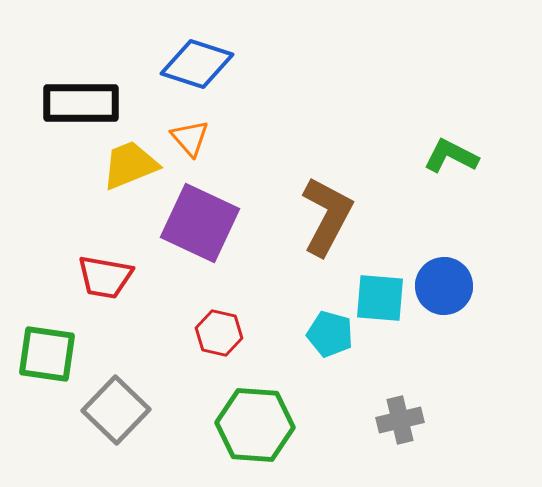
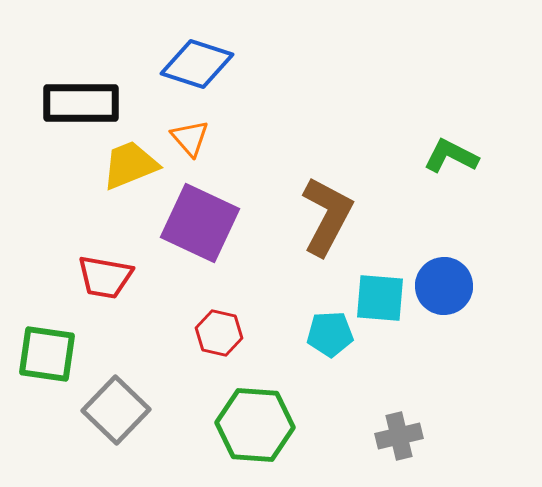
cyan pentagon: rotated 18 degrees counterclockwise
gray cross: moved 1 px left, 16 px down
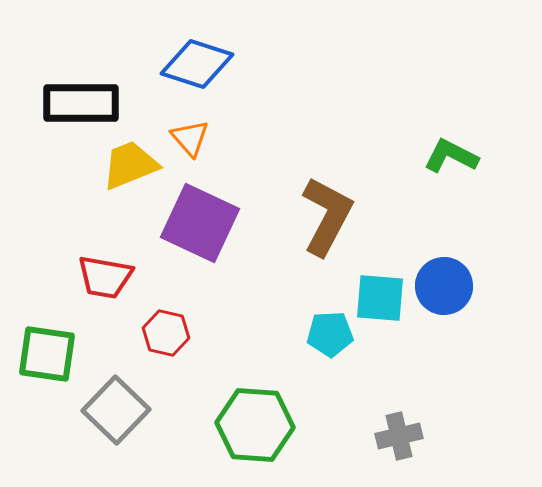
red hexagon: moved 53 px left
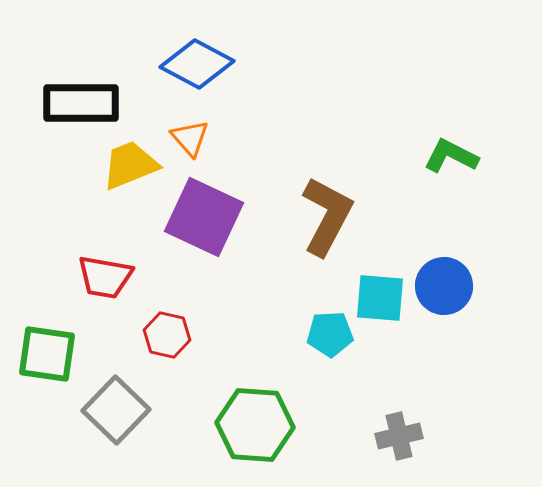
blue diamond: rotated 10 degrees clockwise
purple square: moved 4 px right, 6 px up
red hexagon: moved 1 px right, 2 px down
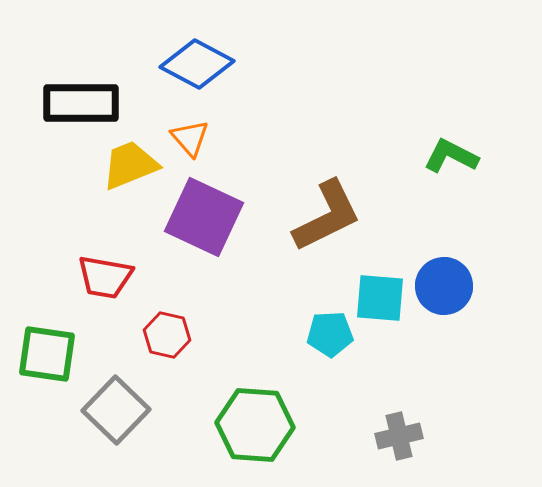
brown L-shape: rotated 36 degrees clockwise
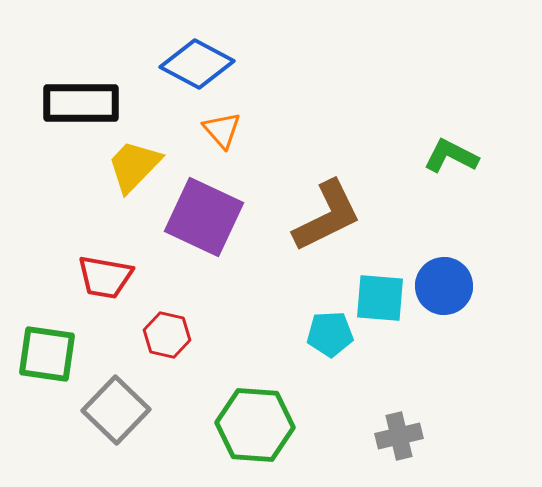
orange triangle: moved 32 px right, 8 px up
yellow trapezoid: moved 4 px right, 1 px down; rotated 24 degrees counterclockwise
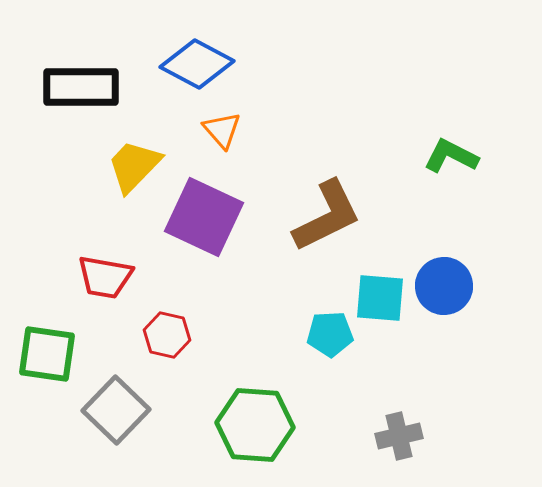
black rectangle: moved 16 px up
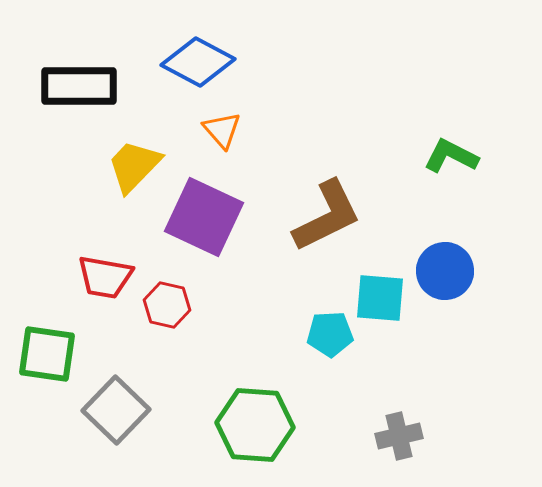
blue diamond: moved 1 px right, 2 px up
black rectangle: moved 2 px left, 1 px up
blue circle: moved 1 px right, 15 px up
red hexagon: moved 30 px up
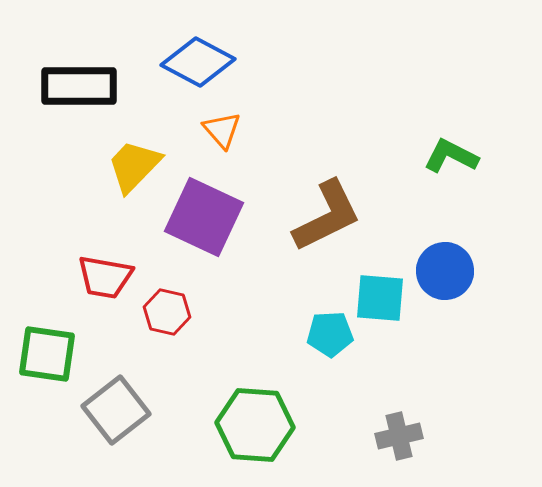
red hexagon: moved 7 px down
gray square: rotated 8 degrees clockwise
